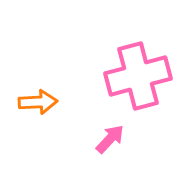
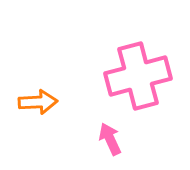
pink arrow: rotated 68 degrees counterclockwise
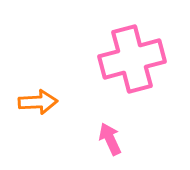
pink cross: moved 6 px left, 17 px up
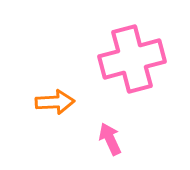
orange arrow: moved 17 px right
